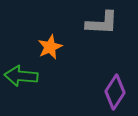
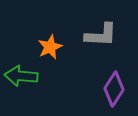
gray L-shape: moved 1 px left, 12 px down
purple diamond: moved 1 px left, 3 px up
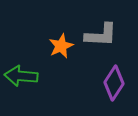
orange star: moved 11 px right, 1 px up
purple diamond: moved 6 px up
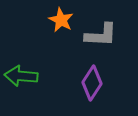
orange star: moved 26 px up; rotated 20 degrees counterclockwise
purple diamond: moved 22 px left
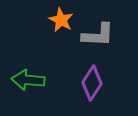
gray L-shape: moved 3 px left
green arrow: moved 7 px right, 4 px down
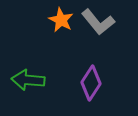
gray L-shape: moved 13 px up; rotated 48 degrees clockwise
purple diamond: moved 1 px left
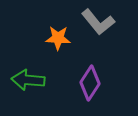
orange star: moved 3 px left, 18 px down; rotated 25 degrees counterclockwise
purple diamond: moved 1 px left
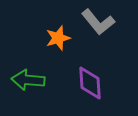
orange star: rotated 20 degrees counterclockwise
purple diamond: rotated 36 degrees counterclockwise
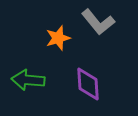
purple diamond: moved 2 px left, 1 px down
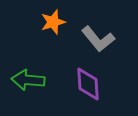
gray L-shape: moved 17 px down
orange star: moved 5 px left, 16 px up
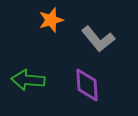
orange star: moved 2 px left, 2 px up
purple diamond: moved 1 px left, 1 px down
